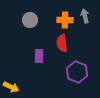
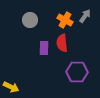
gray arrow: rotated 48 degrees clockwise
orange cross: rotated 28 degrees clockwise
purple rectangle: moved 5 px right, 8 px up
purple hexagon: rotated 20 degrees counterclockwise
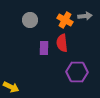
gray arrow: rotated 48 degrees clockwise
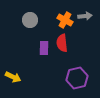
purple hexagon: moved 6 px down; rotated 15 degrees counterclockwise
yellow arrow: moved 2 px right, 10 px up
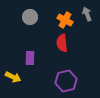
gray arrow: moved 2 px right, 2 px up; rotated 104 degrees counterclockwise
gray circle: moved 3 px up
purple rectangle: moved 14 px left, 10 px down
purple hexagon: moved 11 px left, 3 px down
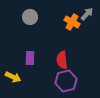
gray arrow: rotated 64 degrees clockwise
orange cross: moved 7 px right, 2 px down
red semicircle: moved 17 px down
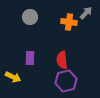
gray arrow: moved 1 px left, 1 px up
orange cross: moved 3 px left; rotated 21 degrees counterclockwise
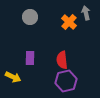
gray arrow: rotated 56 degrees counterclockwise
orange cross: rotated 35 degrees clockwise
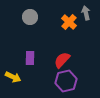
red semicircle: rotated 48 degrees clockwise
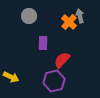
gray arrow: moved 6 px left, 3 px down
gray circle: moved 1 px left, 1 px up
purple rectangle: moved 13 px right, 15 px up
yellow arrow: moved 2 px left
purple hexagon: moved 12 px left
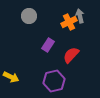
orange cross: rotated 21 degrees clockwise
purple rectangle: moved 5 px right, 2 px down; rotated 32 degrees clockwise
red semicircle: moved 9 px right, 5 px up
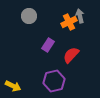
yellow arrow: moved 2 px right, 9 px down
